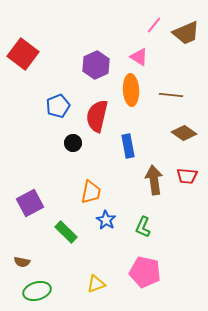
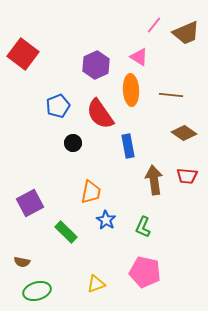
red semicircle: moved 3 px right, 2 px up; rotated 48 degrees counterclockwise
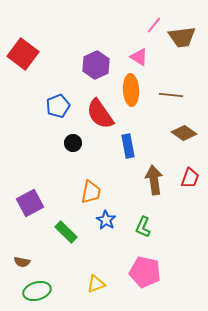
brown trapezoid: moved 4 px left, 4 px down; rotated 16 degrees clockwise
red trapezoid: moved 3 px right, 2 px down; rotated 75 degrees counterclockwise
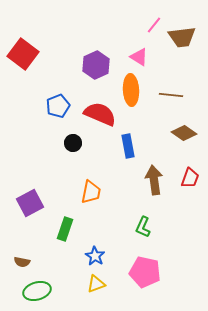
red semicircle: rotated 148 degrees clockwise
blue star: moved 11 px left, 36 px down
green rectangle: moved 1 px left, 3 px up; rotated 65 degrees clockwise
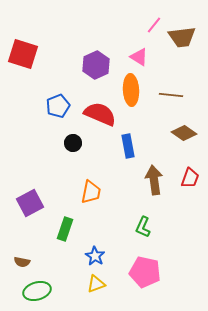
red square: rotated 20 degrees counterclockwise
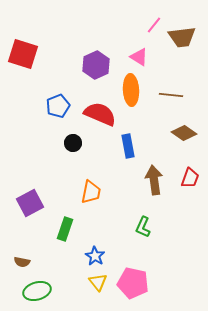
pink pentagon: moved 12 px left, 11 px down
yellow triangle: moved 2 px right, 2 px up; rotated 48 degrees counterclockwise
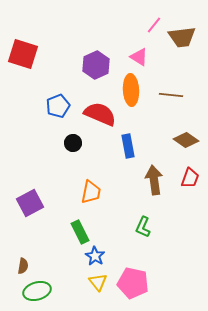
brown diamond: moved 2 px right, 7 px down
green rectangle: moved 15 px right, 3 px down; rotated 45 degrees counterclockwise
brown semicircle: moved 1 px right, 4 px down; rotated 91 degrees counterclockwise
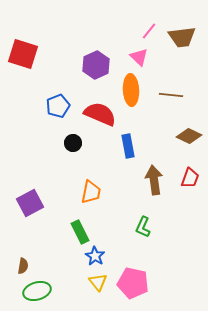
pink line: moved 5 px left, 6 px down
pink triangle: rotated 12 degrees clockwise
brown diamond: moved 3 px right, 4 px up; rotated 10 degrees counterclockwise
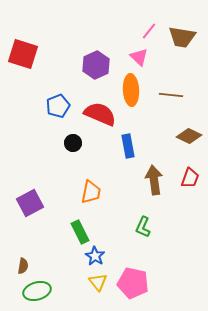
brown trapezoid: rotated 16 degrees clockwise
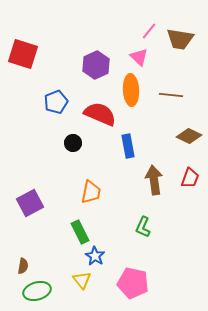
brown trapezoid: moved 2 px left, 2 px down
blue pentagon: moved 2 px left, 4 px up
yellow triangle: moved 16 px left, 2 px up
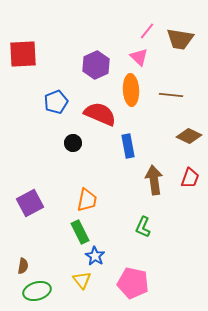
pink line: moved 2 px left
red square: rotated 20 degrees counterclockwise
orange trapezoid: moved 4 px left, 8 px down
